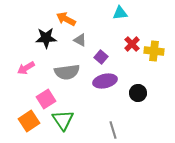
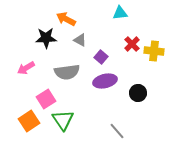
gray line: moved 4 px right, 1 px down; rotated 24 degrees counterclockwise
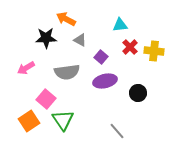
cyan triangle: moved 12 px down
red cross: moved 2 px left, 3 px down
pink square: rotated 18 degrees counterclockwise
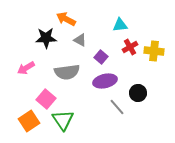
red cross: rotated 14 degrees clockwise
gray line: moved 24 px up
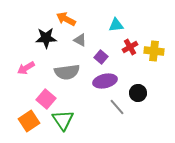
cyan triangle: moved 4 px left
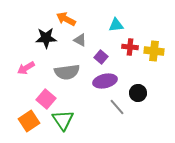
red cross: rotated 35 degrees clockwise
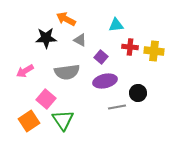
pink arrow: moved 1 px left, 3 px down
gray line: rotated 60 degrees counterclockwise
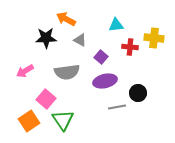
yellow cross: moved 13 px up
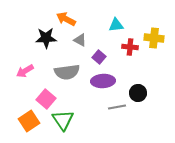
purple square: moved 2 px left
purple ellipse: moved 2 px left; rotated 10 degrees clockwise
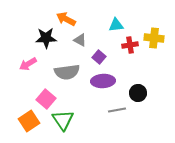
red cross: moved 2 px up; rotated 14 degrees counterclockwise
pink arrow: moved 3 px right, 7 px up
gray line: moved 3 px down
